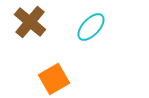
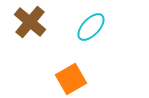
orange square: moved 17 px right
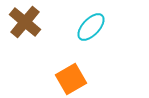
brown cross: moved 5 px left
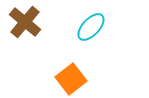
orange square: rotated 8 degrees counterclockwise
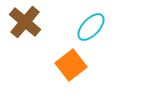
orange square: moved 14 px up
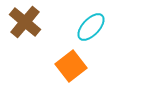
orange square: moved 1 px down
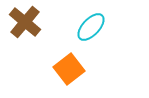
orange square: moved 2 px left, 3 px down
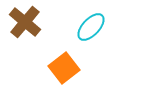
orange square: moved 5 px left, 1 px up
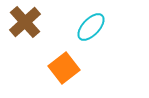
brown cross: rotated 8 degrees clockwise
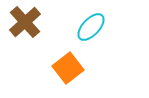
orange square: moved 4 px right
